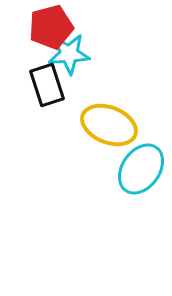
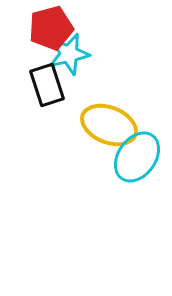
red pentagon: moved 1 px down
cyan star: rotated 9 degrees counterclockwise
cyan ellipse: moved 4 px left, 12 px up
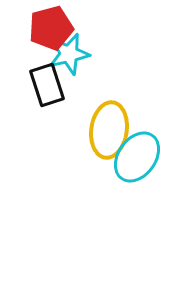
yellow ellipse: moved 5 px down; rotated 76 degrees clockwise
